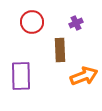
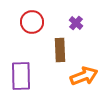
purple cross: rotated 24 degrees counterclockwise
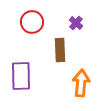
orange arrow: moved 3 px left, 7 px down; rotated 64 degrees counterclockwise
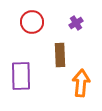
purple cross: rotated 16 degrees clockwise
brown rectangle: moved 5 px down
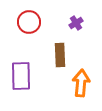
red circle: moved 3 px left
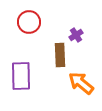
purple cross: moved 12 px down
orange arrow: rotated 56 degrees counterclockwise
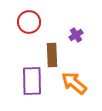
brown rectangle: moved 8 px left
purple rectangle: moved 11 px right, 5 px down
orange arrow: moved 7 px left
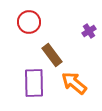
purple cross: moved 13 px right, 4 px up
brown rectangle: rotated 35 degrees counterclockwise
purple rectangle: moved 2 px right, 2 px down
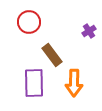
orange arrow: rotated 128 degrees counterclockwise
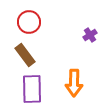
purple cross: moved 1 px right, 4 px down
brown rectangle: moved 27 px left
purple rectangle: moved 2 px left, 6 px down
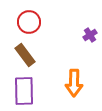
purple rectangle: moved 8 px left, 2 px down
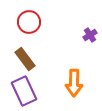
brown rectangle: moved 4 px down
purple rectangle: rotated 24 degrees counterclockwise
